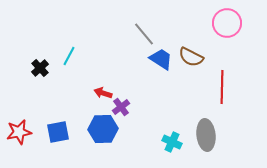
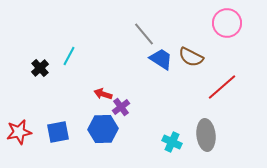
red line: rotated 48 degrees clockwise
red arrow: moved 1 px down
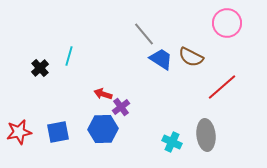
cyan line: rotated 12 degrees counterclockwise
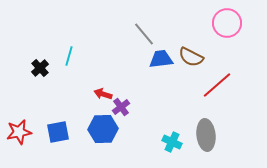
blue trapezoid: rotated 40 degrees counterclockwise
red line: moved 5 px left, 2 px up
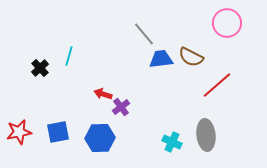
blue hexagon: moved 3 px left, 9 px down
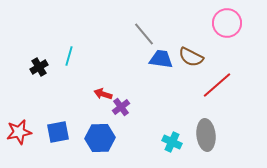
blue trapezoid: rotated 15 degrees clockwise
black cross: moved 1 px left, 1 px up; rotated 12 degrees clockwise
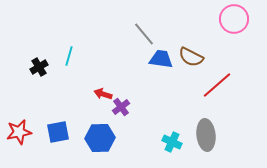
pink circle: moved 7 px right, 4 px up
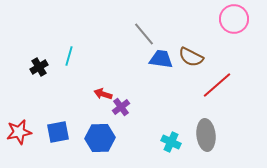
cyan cross: moved 1 px left
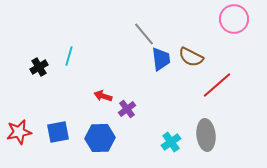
blue trapezoid: rotated 75 degrees clockwise
red arrow: moved 2 px down
purple cross: moved 6 px right, 2 px down
cyan cross: rotated 30 degrees clockwise
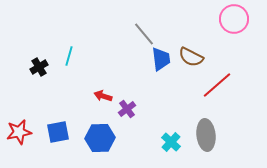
cyan cross: rotated 12 degrees counterclockwise
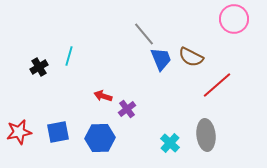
blue trapezoid: rotated 15 degrees counterclockwise
cyan cross: moved 1 px left, 1 px down
